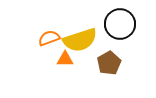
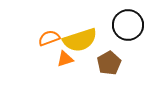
black circle: moved 8 px right, 1 px down
orange triangle: rotated 18 degrees counterclockwise
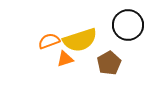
orange semicircle: moved 3 px down
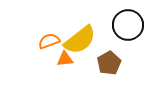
yellow semicircle: rotated 20 degrees counterclockwise
orange triangle: rotated 12 degrees clockwise
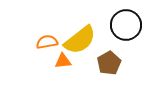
black circle: moved 2 px left
orange semicircle: moved 2 px left, 1 px down; rotated 10 degrees clockwise
orange triangle: moved 2 px left, 2 px down
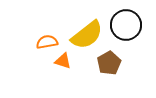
yellow semicircle: moved 7 px right, 5 px up
orange triangle: rotated 24 degrees clockwise
